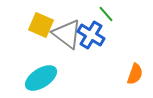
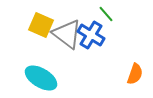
cyan ellipse: rotated 64 degrees clockwise
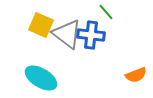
green line: moved 2 px up
blue cross: rotated 24 degrees counterclockwise
orange semicircle: moved 1 px right, 1 px down; rotated 50 degrees clockwise
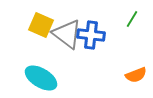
green line: moved 26 px right, 7 px down; rotated 72 degrees clockwise
